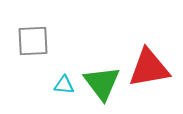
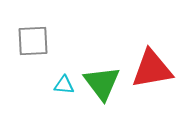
red triangle: moved 3 px right, 1 px down
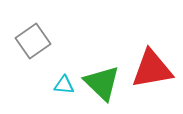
gray square: rotated 32 degrees counterclockwise
green triangle: rotated 9 degrees counterclockwise
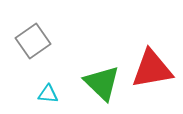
cyan triangle: moved 16 px left, 9 px down
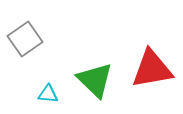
gray square: moved 8 px left, 2 px up
green triangle: moved 7 px left, 3 px up
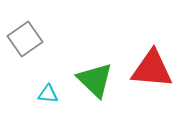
red triangle: rotated 15 degrees clockwise
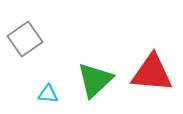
red triangle: moved 4 px down
green triangle: rotated 33 degrees clockwise
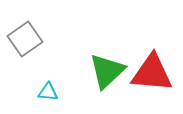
green triangle: moved 12 px right, 9 px up
cyan triangle: moved 2 px up
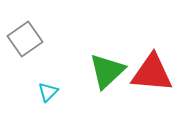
cyan triangle: rotated 50 degrees counterclockwise
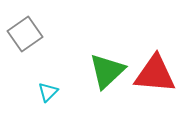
gray square: moved 5 px up
red triangle: moved 3 px right, 1 px down
